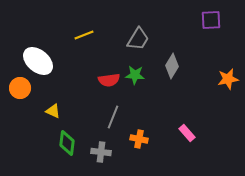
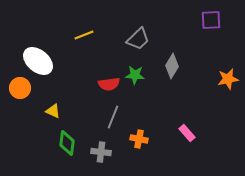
gray trapezoid: rotated 15 degrees clockwise
red semicircle: moved 4 px down
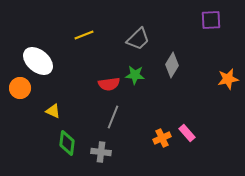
gray diamond: moved 1 px up
orange cross: moved 23 px right, 1 px up; rotated 36 degrees counterclockwise
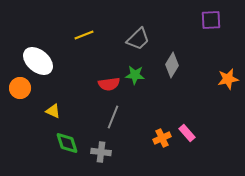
green diamond: rotated 25 degrees counterclockwise
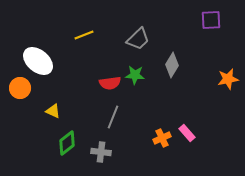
red semicircle: moved 1 px right, 1 px up
green diamond: rotated 70 degrees clockwise
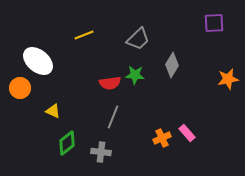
purple square: moved 3 px right, 3 px down
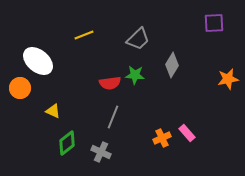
gray cross: rotated 18 degrees clockwise
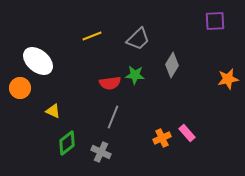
purple square: moved 1 px right, 2 px up
yellow line: moved 8 px right, 1 px down
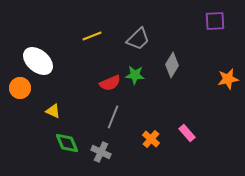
red semicircle: rotated 15 degrees counterclockwise
orange cross: moved 11 px left, 1 px down; rotated 24 degrees counterclockwise
green diamond: rotated 75 degrees counterclockwise
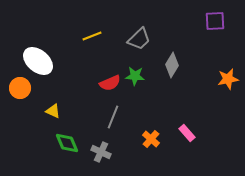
gray trapezoid: moved 1 px right
green star: moved 1 px down
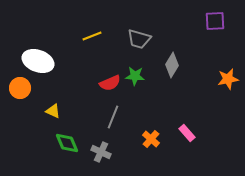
gray trapezoid: rotated 60 degrees clockwise
white ellipse: rotated 20 degrees counterclockwise
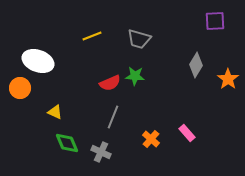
gray diamond: moved 24 px right
orange star: rotated 25 degrees counterclockwise
yellow triangle: moved 2 px right, 1 px down
